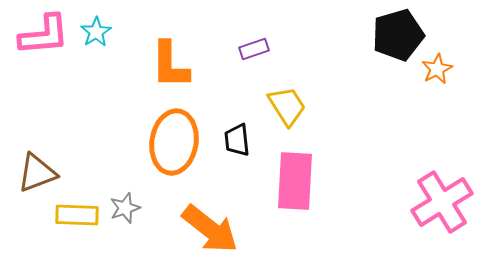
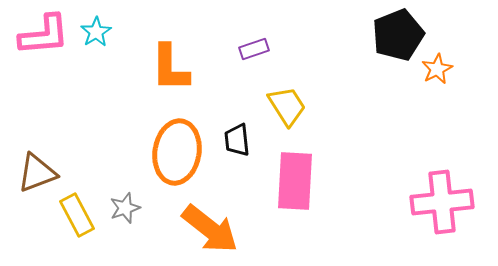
black pentagon: rotated 6 degrees counterclockwise
orange L-shape: moved 3 px down
orange ellipse: moved 3 px right, 10 px down
pink cross: rotated 26 degrees clockwise
yellow rectangle: rotated 60 degrees clockwise
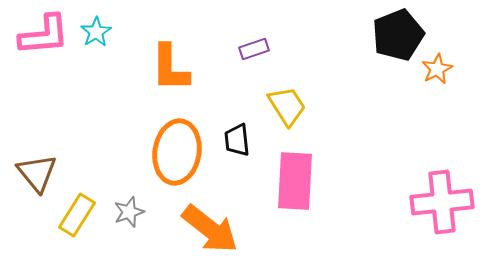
brown triangle: rotated 48 degrees counterclockwise
gray star: moved 4 px right, 4 px down
yellow rectangle: rotated 60 degrees clockwise
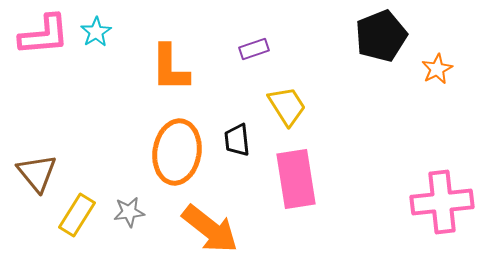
black pentagon: moved 17 px left, 1 px down
pink rectangle: moved 1 px right, 2 px up; rotated 12 degrees counterclockwise
gray star: rotated 12 degrees clockwise
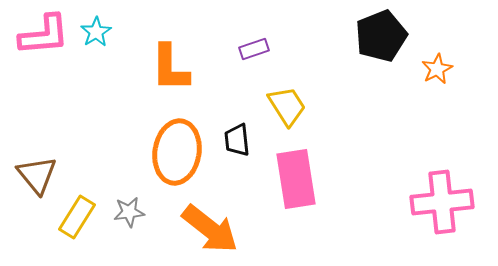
brown triangle: moved 2 px down
yellow rectangle: moved 2 px down
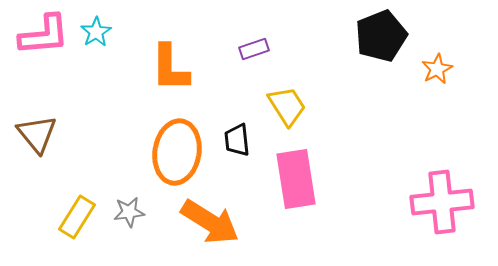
brown triangle: moved 41 px up
orange arrow: moved 7 px up; rotated 6 degrees counterclockwise
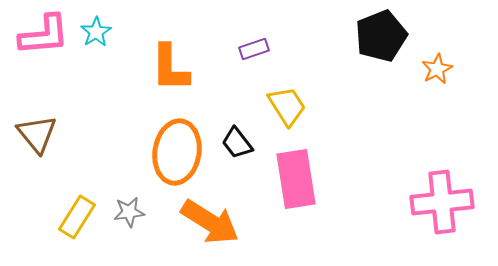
black trapezoid: moved 3 px down; rotated 32 degrees counterclockwise
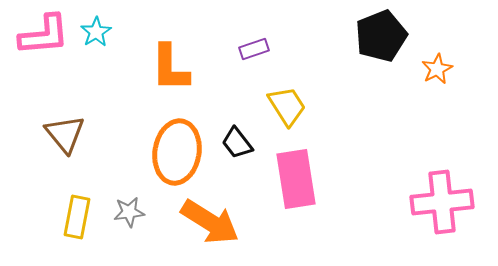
brown triangle: moved 28 px right
yellow rectangle: rotated 21 degrees counterclockwise
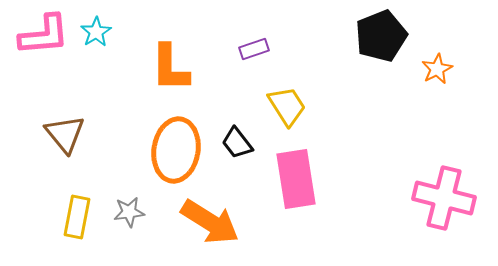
orange ellipse: moved 1 px left, 2 px up
pink cross: moved 2 px right, 4 px up; rotated 20 degrees clockwise
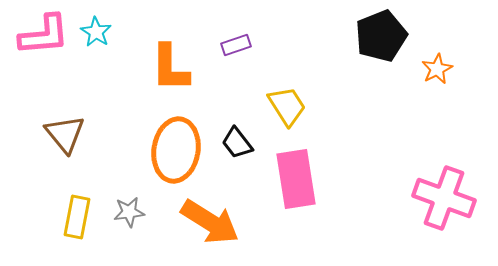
cyan star: rotated 8 degrees counterclockwise
purple rectangle: moved 18 px left, 4 px up
pink cross: rotated 6 degrees clockwise
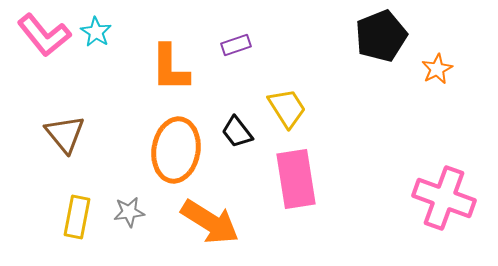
pink L-shape: rotated 56 degrees clockwise
yellow trapezoid: moved 2 px down
black trapezoid: moved 11 px up
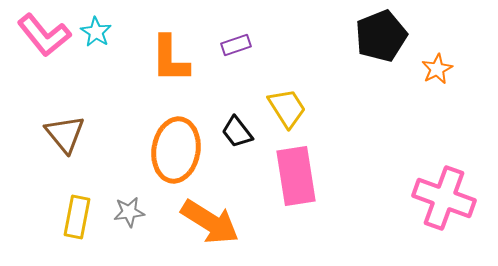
orange L-shape: moved 9 px up
pink rectangle: moved 3 px up
